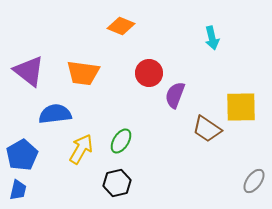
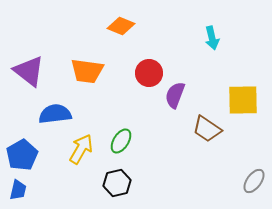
orange trapezoid: moved 4 px right, 2 px up
yellow square: moved 2 px right, 7 px up
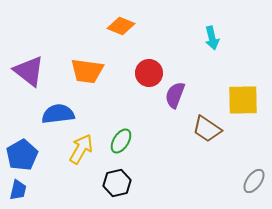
blue semicircle: moved 3 px right
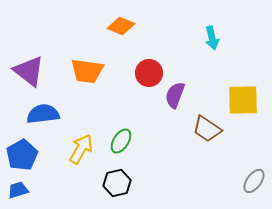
blue semicircle: moved 15 px left
blue trapezoid: rotated 120 degrees counterclockwise
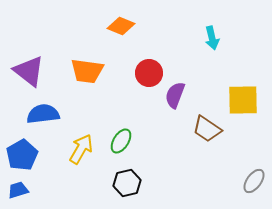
black hexagon: moved 10 px right
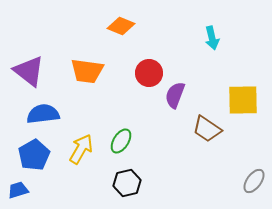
blue pentagon: moved 12 px right
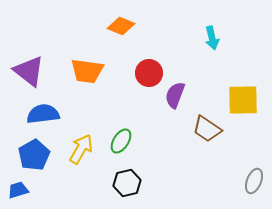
gray ellipse: rotated 15 degrees counterclockwise
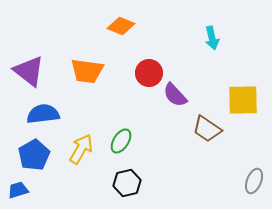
purple semicircle: rotated 64 degrees counterclockwise
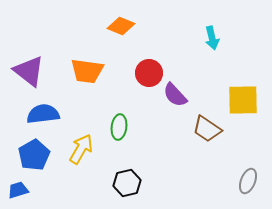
green ellipse: moved 2 px left, 14 px up; rotated 25 degrees counterclockwise
gray ellipse: moved 6 px left
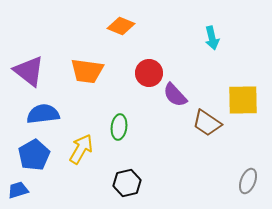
brown trapezoid: moved 6 px up
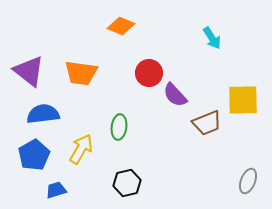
cyan arrow: rotated 20 degrees counterclockwise
orange trapezoid: moved 6 px left, 2 px down
brown trapezoid: rotated 56 degrees counterclockwise
blue trapezoid: moved 38 px right
